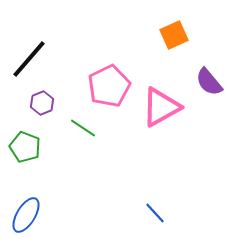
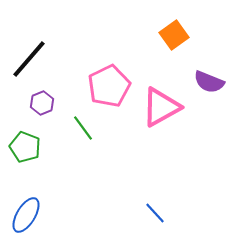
orange square: rotated 12 degrees counterclockwise
purple semicircle: rotated 28 degrees counterclockwise
green line: rotated 20 degrees clockwise
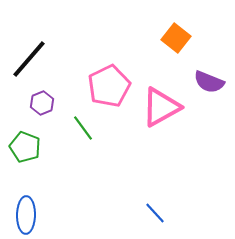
orange square: moved 2 px right, 3 px down; rotated 16 degrees counterclockwise
blue ellipse: rotated 30 degrees counterclockwise
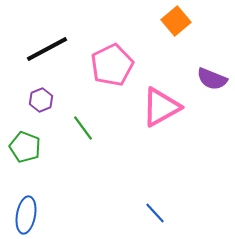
orange square: moved 17 px up; rotated 12 degrees clockwise
black line: moved 18 px right, 10 px up; rotated 21 degrees clockwise
purple semicircle: moved 3 px right, 3 px up
pink pentagon: moved 3 px right, 21 px up
purple hexagon: moved 1 px left, 3 px up
blue ellipse: rotated 9 degrees clockwise
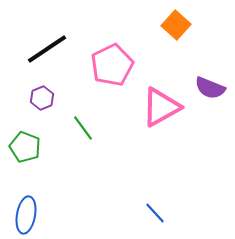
orange square: moved 4 px down; rotated 8 degrees counterclockwise
black line: rotated 6 degrees counterclockwise
purple semicircle: moved 2 px left, 9 px down
purple hexagon: moved 1 px right, 2 px up
